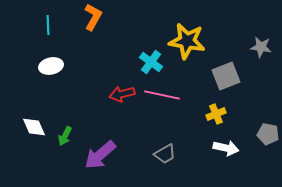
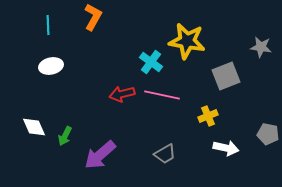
yellow cross: moved 8 px left, 2 px down
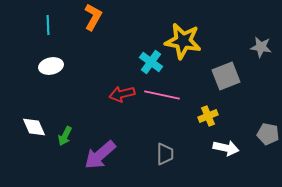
yellow star: moved 4 px left
gray trapezoid: rotated 60 degrees counterclockwise
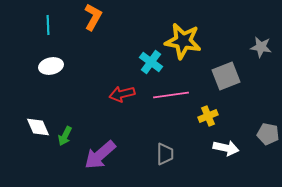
pink line: moved 9 px right; rotated 20 degrees counterclockwise
white diamond: moved 4 px right
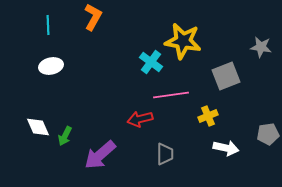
red arrow: moved 18 px right, 25 px down
gray pentagon: rotated 20 degrees counterclockwise
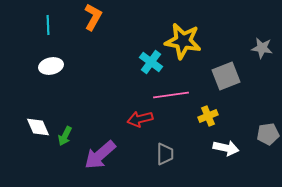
gray star: moved 1 px right, 1 px down
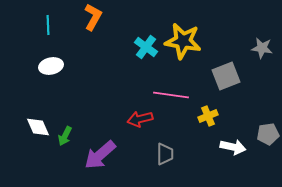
cyan cross: moved 5 px left, 15 px up
pink line: rotated 16 degrees clockwise
white arrow: moved 7 px right, 1 px up
